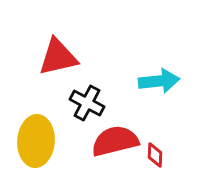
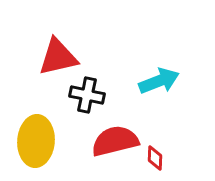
cyan arrow: rotated 15 degrees counterclockwise
black cross: moved 8 px up; rotated 16 degrees counterclockwise
red diamond: moved 3 px down
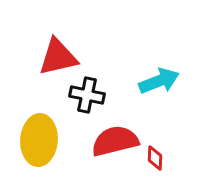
yellow ellipse: moved 3 px right, 1 px up
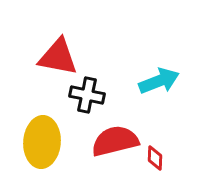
red triangle: rotated 24 degrees clockwise
yellow ellipse: moved 3 px right, 2 px down
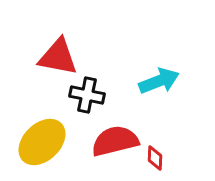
yellow ellipse: rotated 42 degrees clockwise
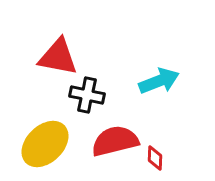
yellow ellipse: moved 3 px right, 2 px down
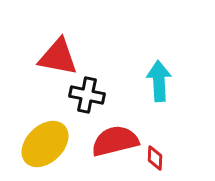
cyan arrow: rotated 72 degrees counterclockwise
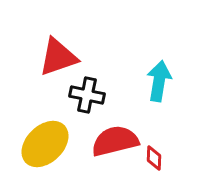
red triangle: rotated 30 degrees counterclockwise
cyan arrow: rotated 12 degrees clockwise
red diamond: moved 1 px left
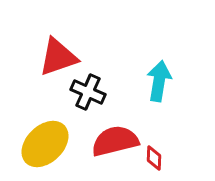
black cross: moved 1 px right, 3 px up; rotated 12 degrees clockwise
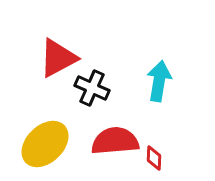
red triangle: moved 1 px down; rotated 9 degrees counterclockwise
black cross: moved 4 px right, 4 px up
red semicircle: rotated 9 degrees clockwise
